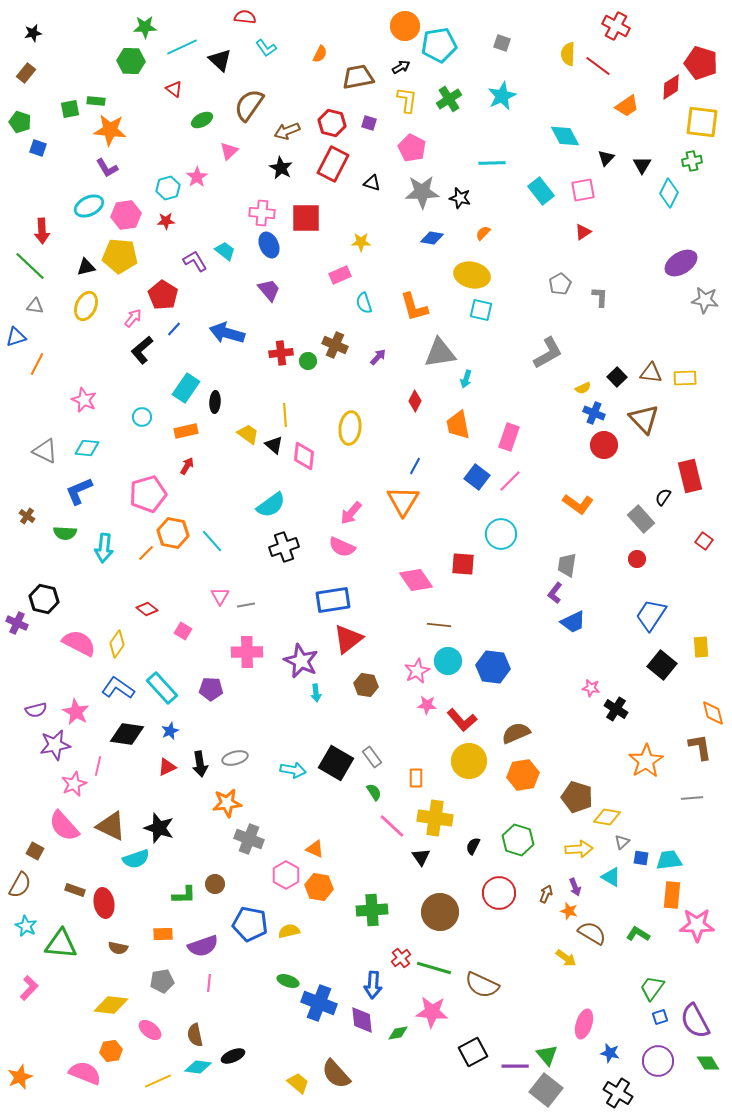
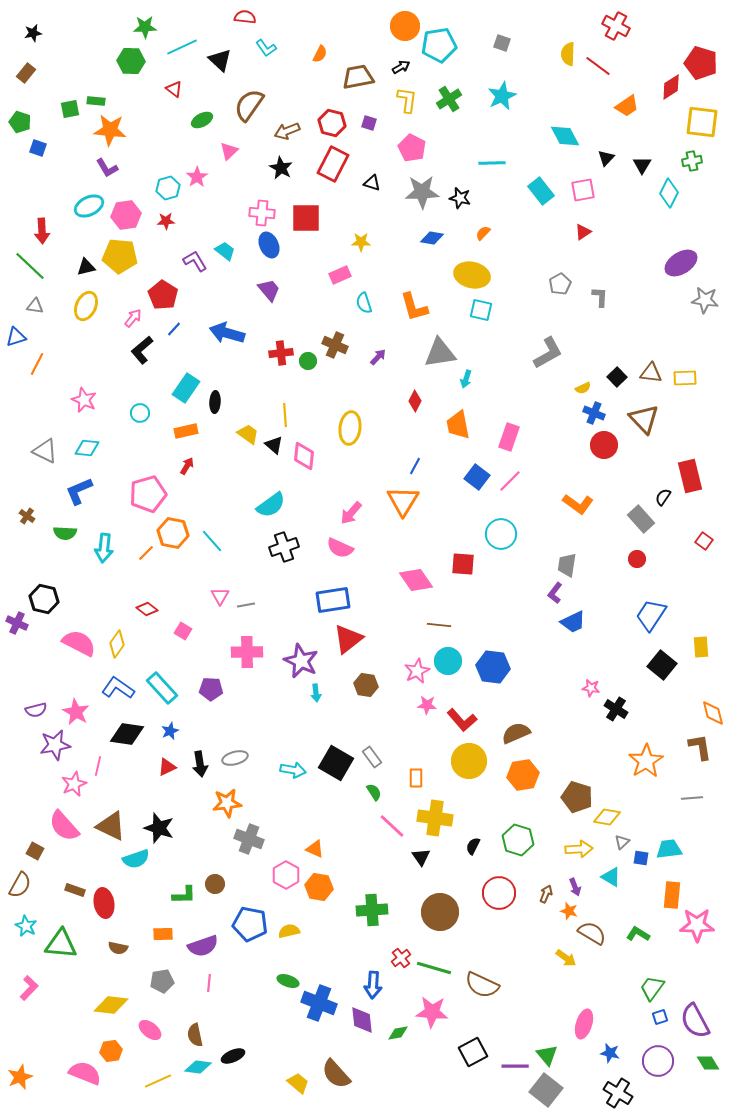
cyan circle at (142, 417): moved 2 px left, 4 px up
pink semicircle at (342, 547): moved 2 px left, 1 px down
cyan trapezoid at (669, 860): moved 11 px up
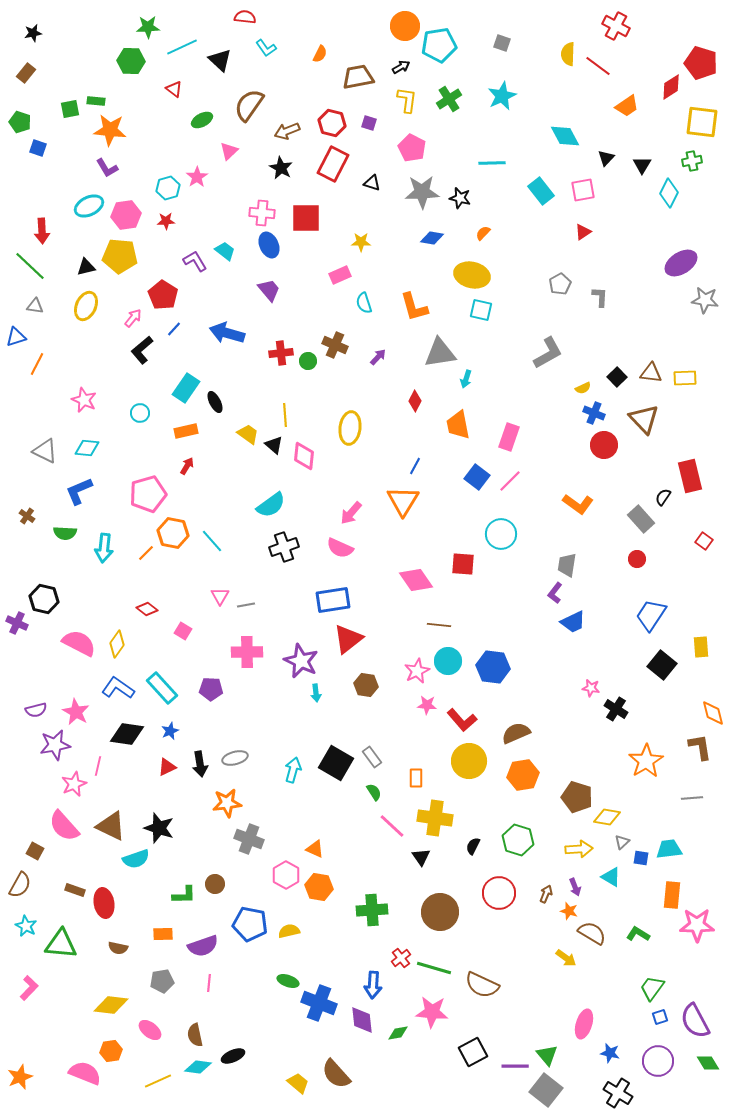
green star at (145, 27): moved 3 px right
black ellipse at (215, 402): rotated 30 degrees counterclockwise
cyan arrow at (293, 770): rotated 85 degrees counterclockwise
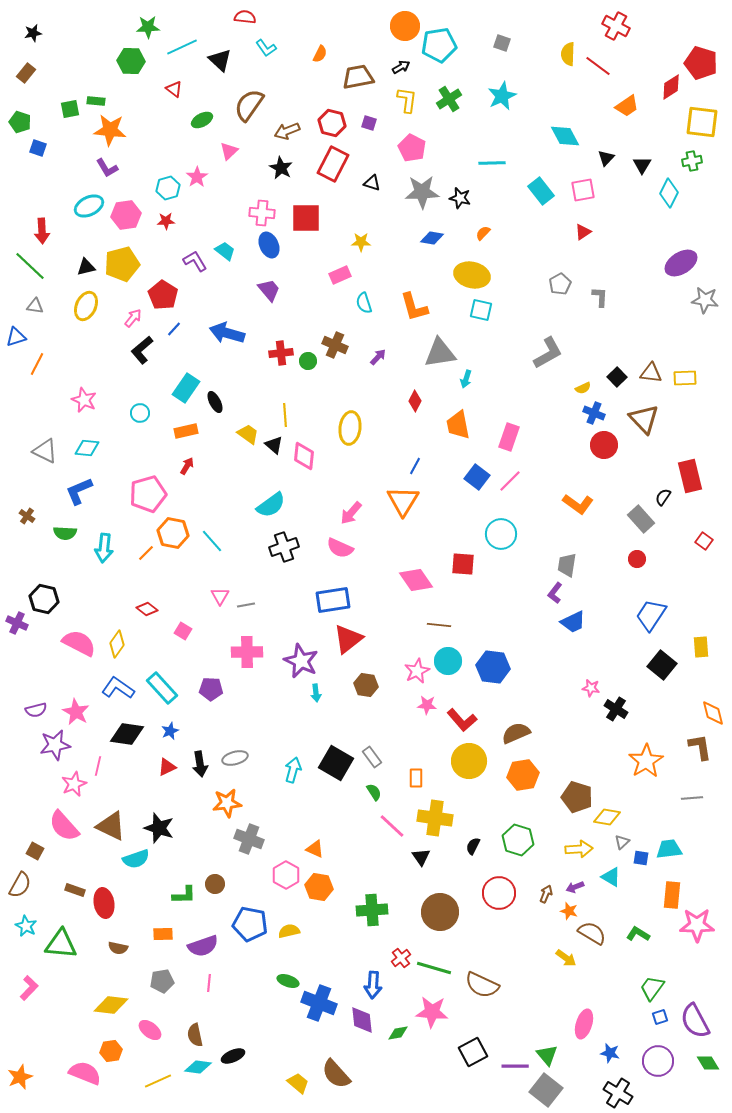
yellow pentagon at (120, 256): moved 2 px right, 8 px down; rotated 20 degrees counterclockwise
purple arrow at (575, 887): rotated 90 degrees clockwise
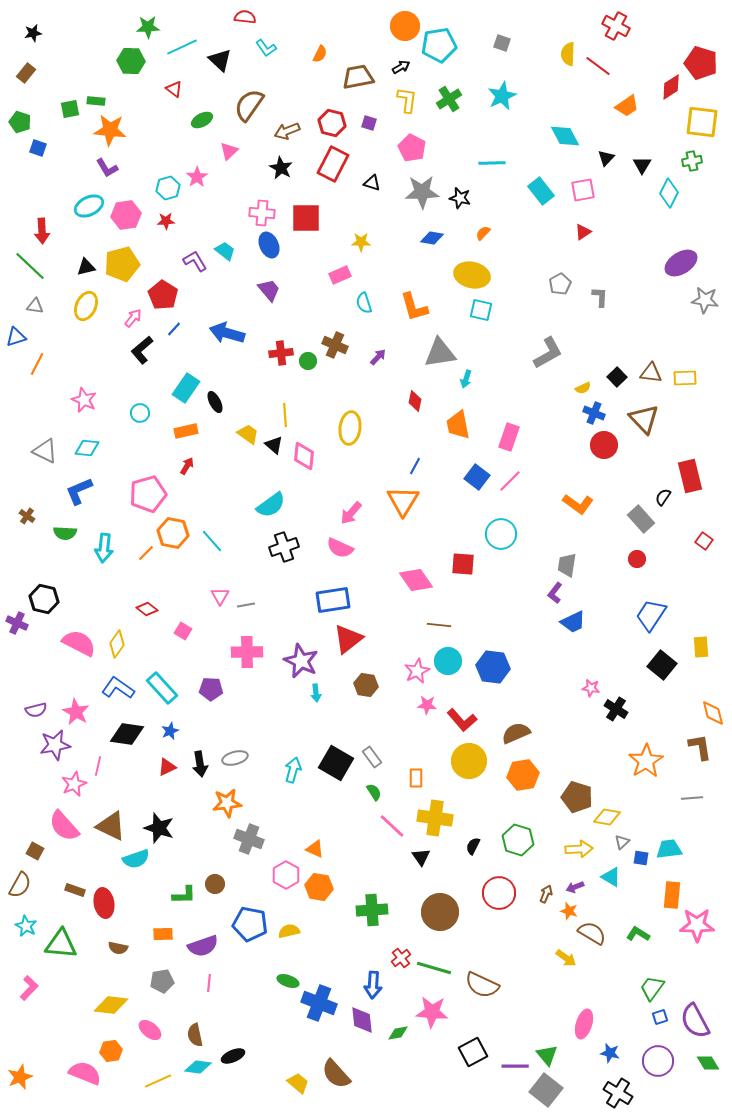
red diamond at (415, 401): rotated 15 degrees counterclockwise
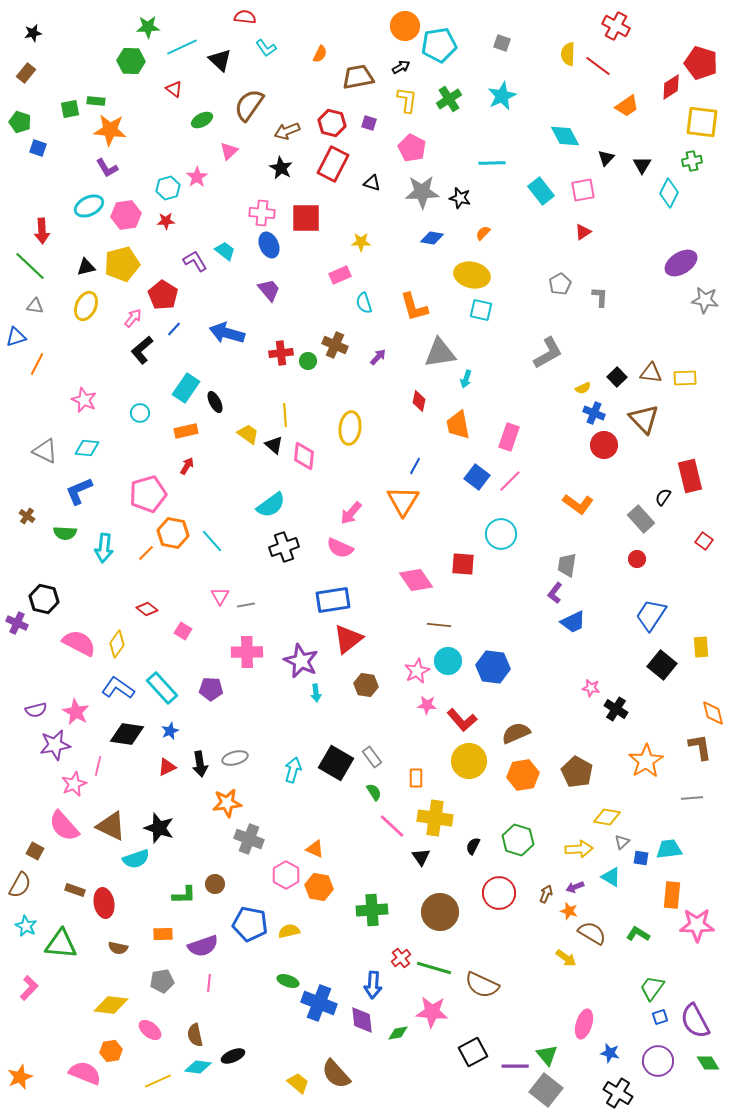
red diamond at (415, 401): moved 4 px right
brown pentagon at (577, 797): moved 25 px up; rotated 12 degrees clockwise
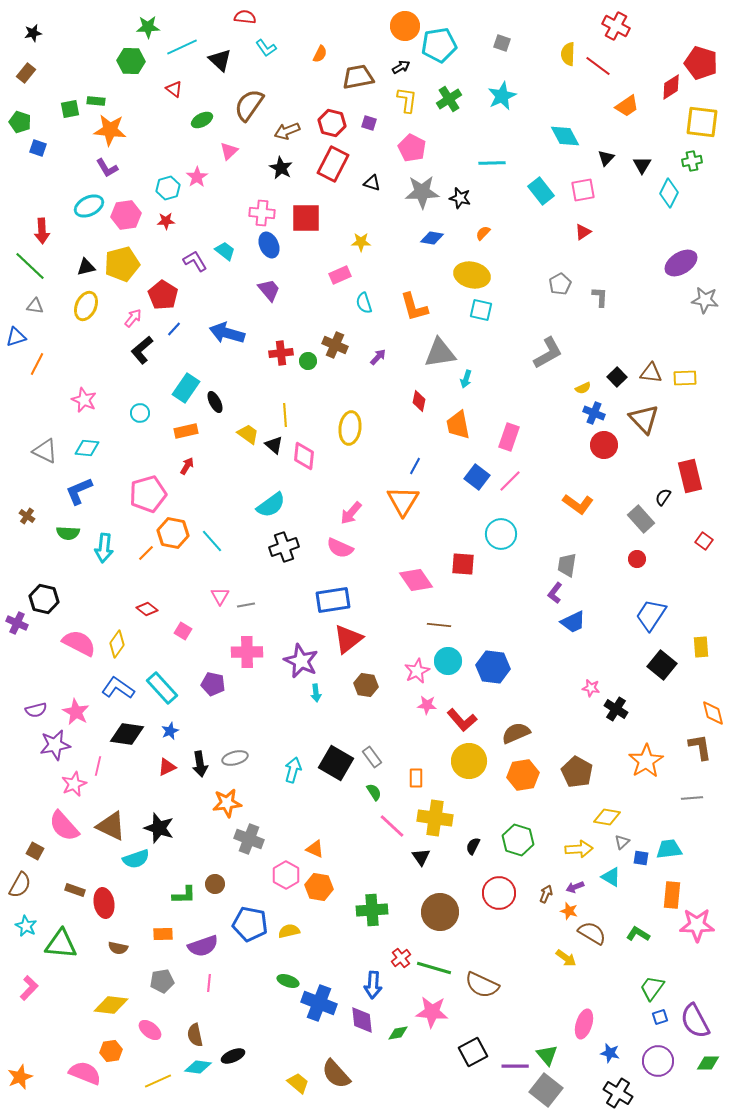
green semicircle at (65, 533): moved 3 px right
purple pentagon at (211, 689): moved 2 px right, 5 px up; rotated 10 degrees clockwise
green diamond at (708, 1063): rotated 60 degrees counterclockwise
